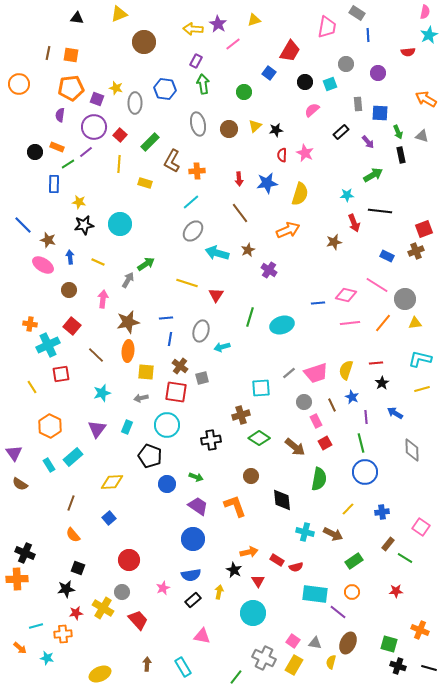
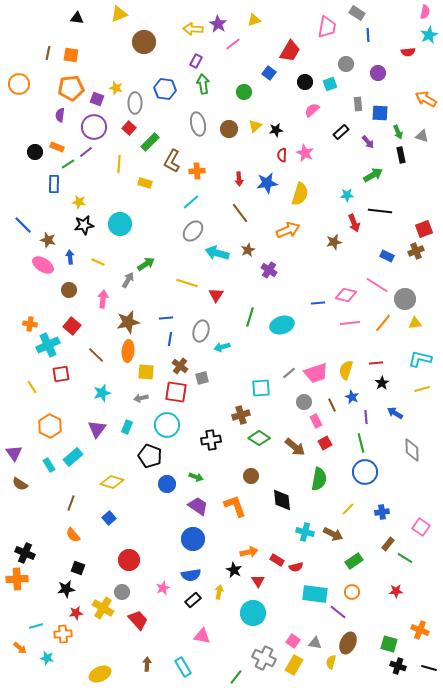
red square at (120, 135): moved 9 px right, 7 px up
yellow diamond at (112, 482): rotated 20 degrees clockwise
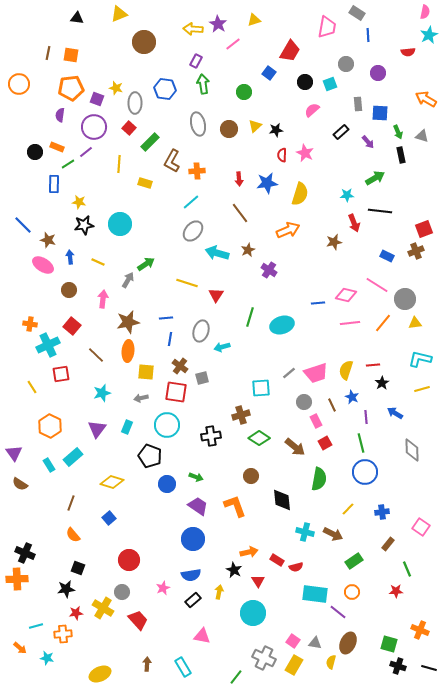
green arrow at (373, 175): moved 2 px right, 3 px down
red line at (376, 363): moved 3 px left, 2 px down
black cross at (211, 440): moved 4 px up
green line at (405, 558): moved 2 px right, 11 px down; rotated 35 degrees clockwise
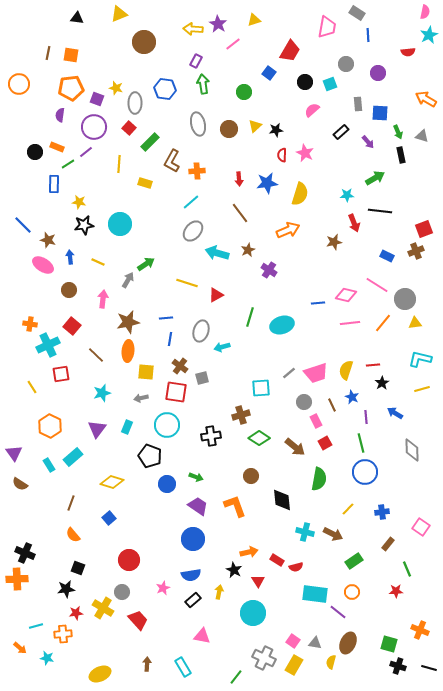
red triangle at (216, 295): rotated 28 degrees clockwise
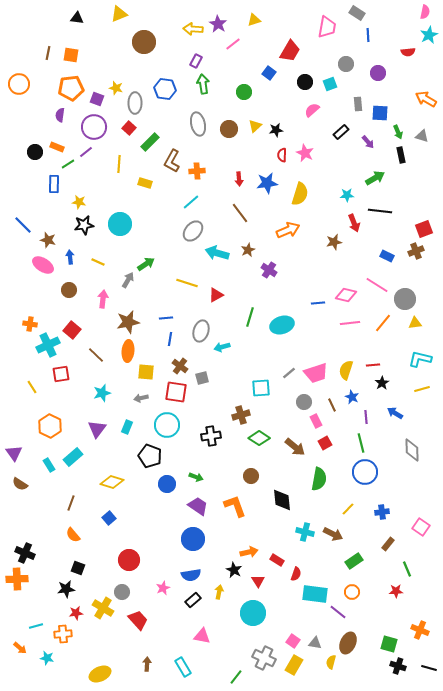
red square at (72, 326): moved 4 px down
red semicircle at (296, 567): moved 7 px down; rotated 56 degrees counterclockwise
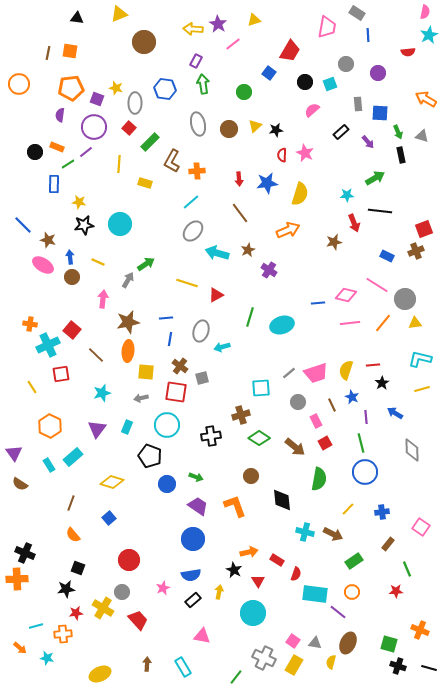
orange square at (71, 55): moved 1 px left, 4 px up
brown circle at (69, 290): moved 3 px right, 13 px up
gray circle at (304, 402): moved 6 px left
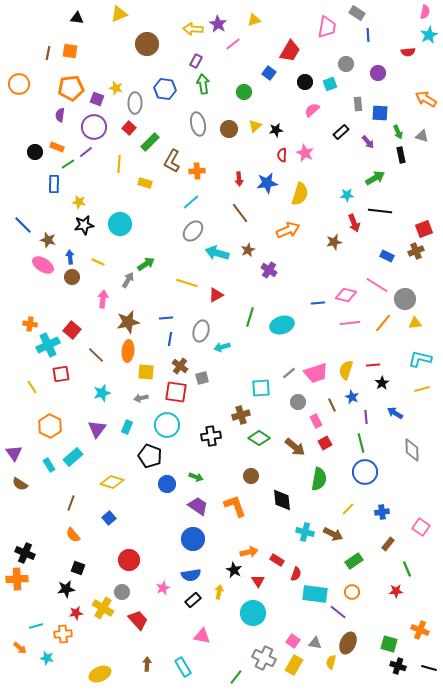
brown circle at (144, 42): moved 3 px right, 2 px down
